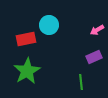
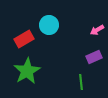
red rectangle: moved 2 px left; rotated 18 degrees counterclockwise
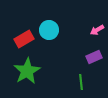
cyan circle: moved 5 px down
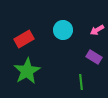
cyan circle: moved 14 px right
purple rectangle: rotated 56 degrees clockwise
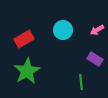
purple rectangle: moved 1 px right, 2 px down
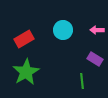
pink arrow: rotated 32 degrees clockwise
green star: moved 1 px left, 1 px down
green line: moved 1 px right, 1 px up
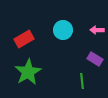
green star: moved 2 px right
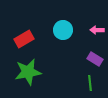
green star: rotated 20 degrees clockwise
green line: moved 8 px right, 2 px down
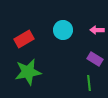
green line: moved 1 px left
